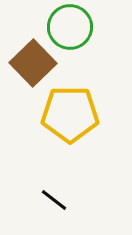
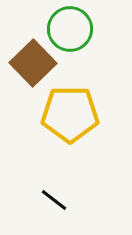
green circle: moved 2 px down
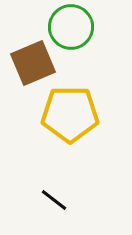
green circle: moved 1 px right, 2 px up
brown square: rotated 21 degrees clockwise
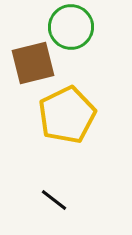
brown square: rotated 9 degrees clockwise
yellow pentagon: moved 3 px left, 1 px down; rotated 26 degrees counterclockwise
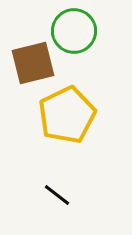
green circle: moved 3 px right, 4 px down
black line: moved 3 px right, 5 px up
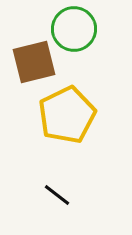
green circle: moved 2 px up
brown square: moved 1 px right, 1 px up
